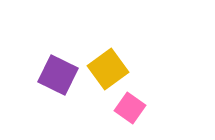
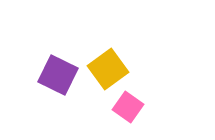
pink square: moved 2 px left, 1 px up
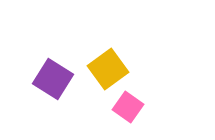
purple square: moved 5 px left, 4 px down; rotated 6 degrees clockwise
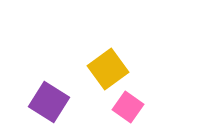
purple square: moved 4 px left, 23 px down
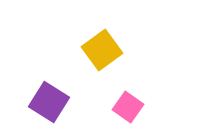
yellow square: moved 6 px left, 19 px up
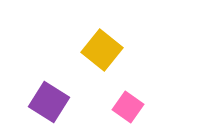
yellow square: rotated 15 degrees counterclockwise
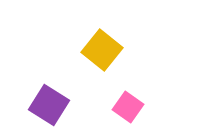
purple square: moved 3 px down
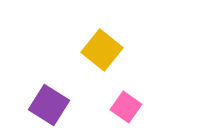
pink square: moved 2 px left
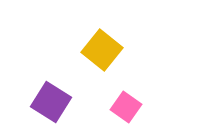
purple square: moved 2 px right, 3 px up
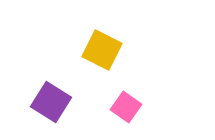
yellow square: rotated 12 degrees counterclockwise
